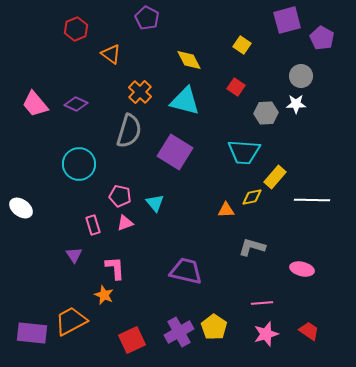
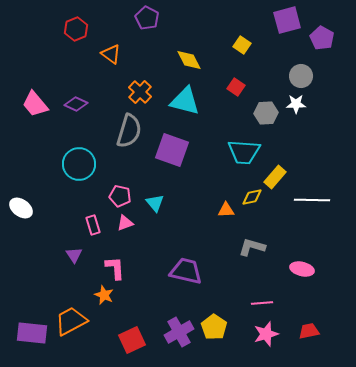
purple square at (175, 152): moved 3 px left, 2 px up; rotated 12 degrees counterclockwise
red trapezoid at (309, 331): rotated 45 degrees counterclockwise
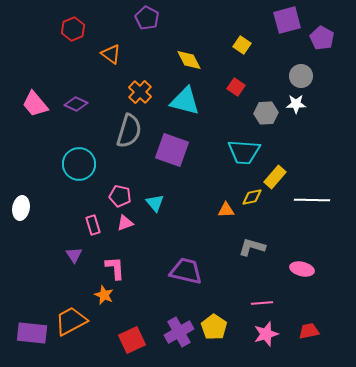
red hexagon at (76, 29): moved 3 px left
white ellipse at (21, 208): rotated 65 degrees clockwise
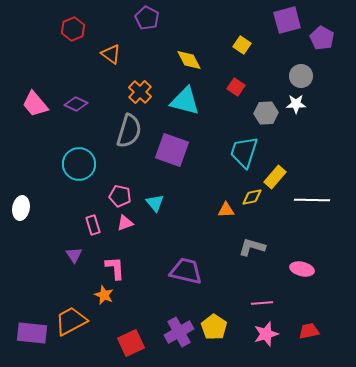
cyan trapezoid at (244, 152): rotated 104 degrees clockwise
red square at (132, 340): moved 1 px left, 3 px down
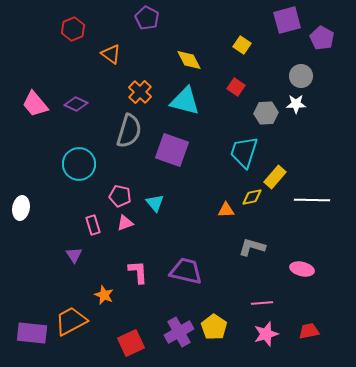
pink L-shape at (115, 268): moved 23 px right, 4 px down
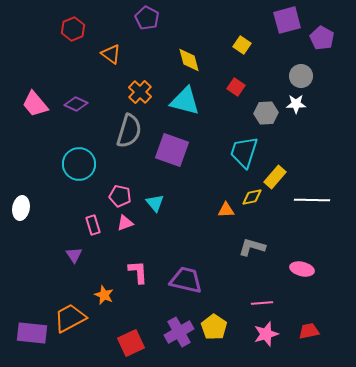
yellow diamond at (189, 60): rotated 12 degrees clockwise
purple trapezoid at (186, 271): moved 9 px down
orange trapezoid at (71, 321): moved 1 px left, 3 px up
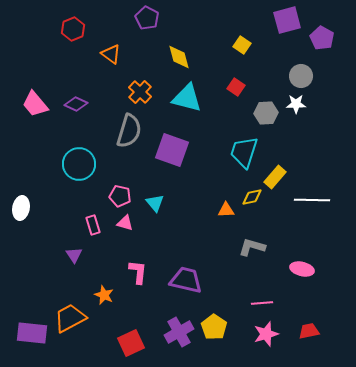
yellow diamond at (189, 60): moved 10 px left, 3 px up
cyan triangle at (185, 101): moved 2 px right, 3 px up
pink triangle at (125, 223): rotated 36 degrees clockwise
pink L-shape at (138, 272): rotated 10 degrees clockwise
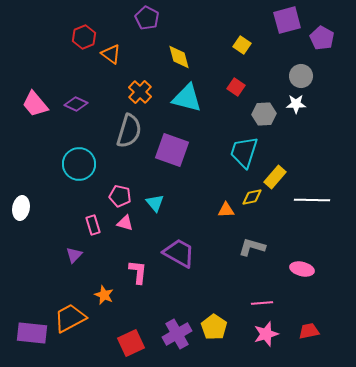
red hexagon at (73, 29): moved 11 px right, 8 px down
gray hexagon at (266, 113): moved 2 px left, 1 px down
purple triangle at (74, 255): rotated 18 degrees clockwise
purple trapezoid at (186, 280): moved 7 px left, 27 px up; rotated 16 degrees clockwise
purple cross at (179, 332): moved 2 px left, 2 px down
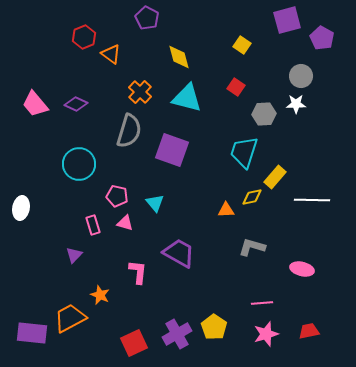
pink pentagon at (120, 196): moved 3 px left
orange star at (104, 295): moved 4 px left
red square at (131, 343): moved 3 px right
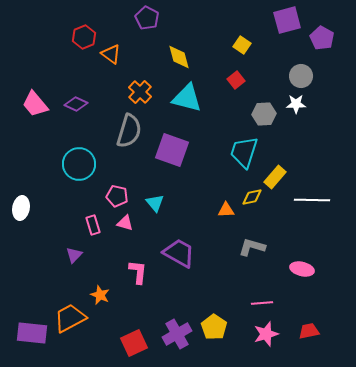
red square at (236, 87): moved 7 px up; rotated 18 degrees clockwise
